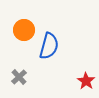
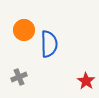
blue semicircle: moved 2 px up; rotated 16 degrees counterclockwise
gray cross: rotated 21 degrees clockwise
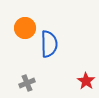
orange circle: moved 1 px right, 2 px up
gray cross: moved 8 px right, 6 px down
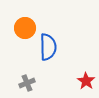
blue semicircle: moved 1 px left, 3 px down
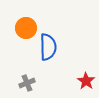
orange circle: moved 1 px right
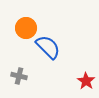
blue semicircle: rotated 44 degrees counterclockwise
gray cross: moved 8 px left, 7 px up; rotated 35 degrees clockwise
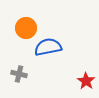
blue semicircle: rotated 56 degrees counterclockwise
gray cross: moved 2 px up
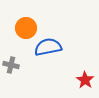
gray cross: moved 8 px left, 9 px up
red star: moved 1 px left, 1 px up
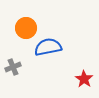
gray cross: moved 2 px right, 2 px down; rotated 35 degrees counterclockwise
red star: moved 1 px left, 1 px up
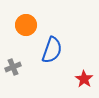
orange circle: moved 3 px up
blue semicircle: moved 4 px right, 3 px down; rotated 120 degrees clockwise
